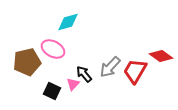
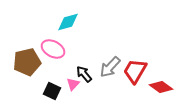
red diamond: moved 31 px down
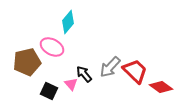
cyan diamond: rotated 35 degrees counterclockwise
pink ellipse: moved 1 px left, 2 px up
red trapezoid: rotated 104 degrees clockwise
pink triangle: moved 2 px left; rotated 24 degrees counterclockwise
black square: moved 3 px left
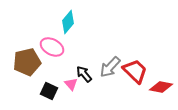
red diamond: rotated 25 degrees counterclockwise
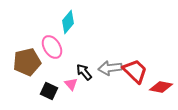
pink ellipse: rotated 30 degrees clockwise
gray arrow: moved 1 px down; rotated 40 degrees clockwise
black arrow: moved 2 px up
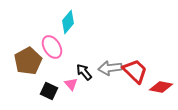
brown pentagon: moved 1 px right, 1 px up; rotated 16 degrees counterclockwise
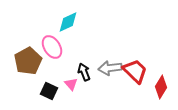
cyan diamond: rotated 25 degrees clockwise
black arrow: rotated 18 degrees clockwise
red diamond: rotated 70 degrees counterclockwise
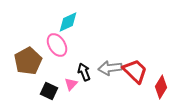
pink ellipse: moved 5 px right, 2 px up
pink triangle: rotated 24 degrees clockwise
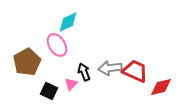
brown pentagon: moved 1 px left, 1 px down
red trapezoid: rotated 20 degrees counterclockwise
red diamond: rotated 45 degrees clockwise
